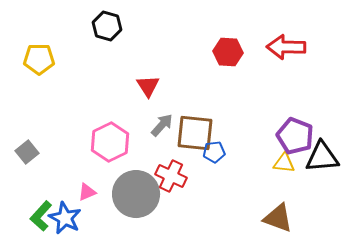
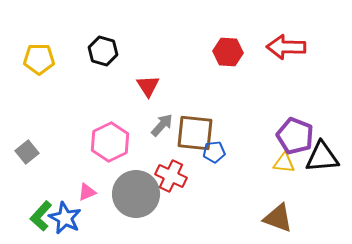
black hexagon: moved 4 px left, 25 px down
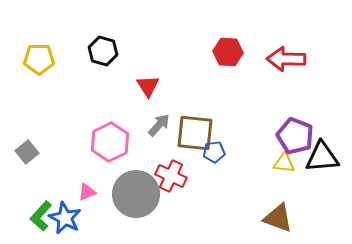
red arrow: moved 12 px down
gray arrow: moved 3 px left
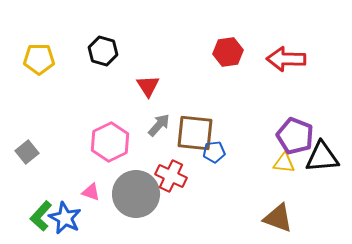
red hexagon: rotated 12 degrees counterclockwise
pink triangle: moved 4 px right; rotated 42 degrees clockwise
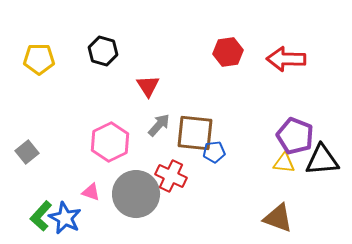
black triangle: moved 3 px down
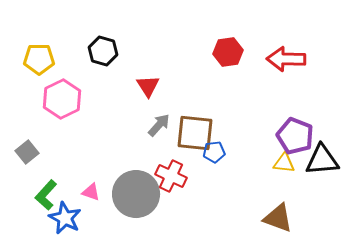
pink hexagon: moved 48 px left, 43 px up
green L-shape: moved 5 px right, 21 px up
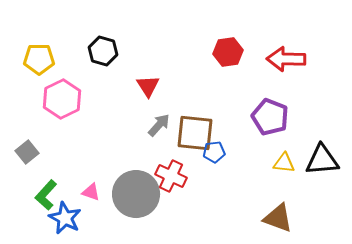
purple pentagon: moved 25 px left, 19 px up
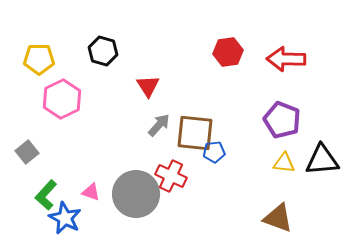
purple pentagon: moved 12 px right, 3 px down
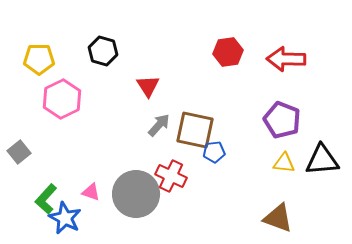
brown square: moved 3 px up; rotated 6 degrees clockwise
gray square: moved 8 px left
green L-shape: moved 4 px down
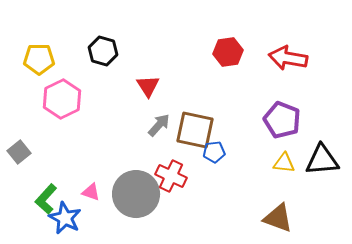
red arrow: moved 2 px right, 1 px up; rotated 9 degrees clockwise
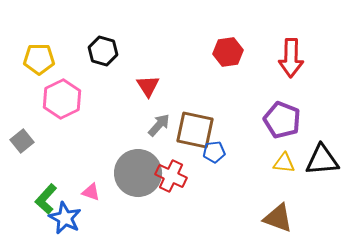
red arrow: moved 3 px right; rotated 99 degrees counterclockwise
gray square: moved 3 px right, 11 px up
gray circle: moved 2 px right, 21 px up
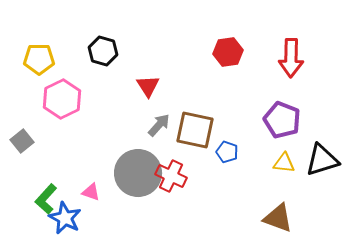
blue pentagon: moved 13 px right; rotated 25 degrees clockwise
black triangle: rotated 12 degrees counterclockwise
